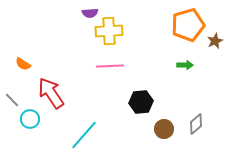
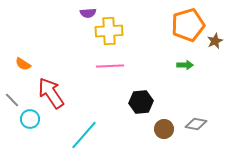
purple semicircle: moved 2 px left
gray diamond: rotated 50 degrees clockwise
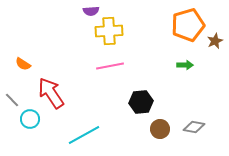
purple semicircle: moved 3 px right, 2 px up
pink line: rotated 8 degrees counterclockwise
gray diamond: moved 2 px left, 3 px down
brown circle: moved 4 px left
cyan line: rotated 20 degrees clockwise
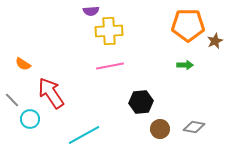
orange pentagon: rotated 16 degrees clockwise
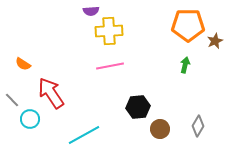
green arrow: rotated 77 degrees counterclockwise
black hexagon: moved 3 px left, 5 px down
gray diamond: moved 4 px right, 1 px up; rotated 70 degrees counterclockwise
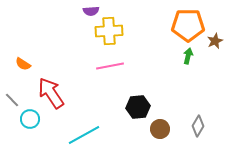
green arrow: moved 3 px right, 9 px up
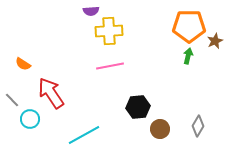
orange pentagon: moved 1 px right, 1 px down
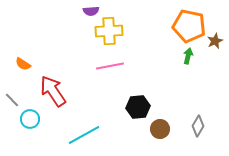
orange pentagon: rotated 12 degrees clockwise
red arrow: moved 2 px right, 2 px up
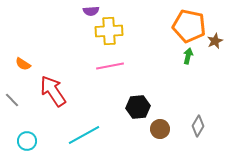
cyan circle: moved 3 px left, 22 px down
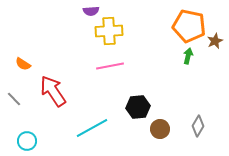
gray line: moved 2 px right, 1 px up
cyan line: moved 8 px right, 7 px up
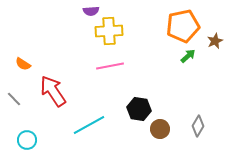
orange pentagon: moved 6 px left; rotated 24 degrees counterclockwise
green arrow: rotated 35 degrees clockwise
black hexagon: moved 1 px right, 2 px down; rotated 15 degrees clockwise
cyan line: moved 3 px left, 3 px up
cyan circle: moved 1 px up
